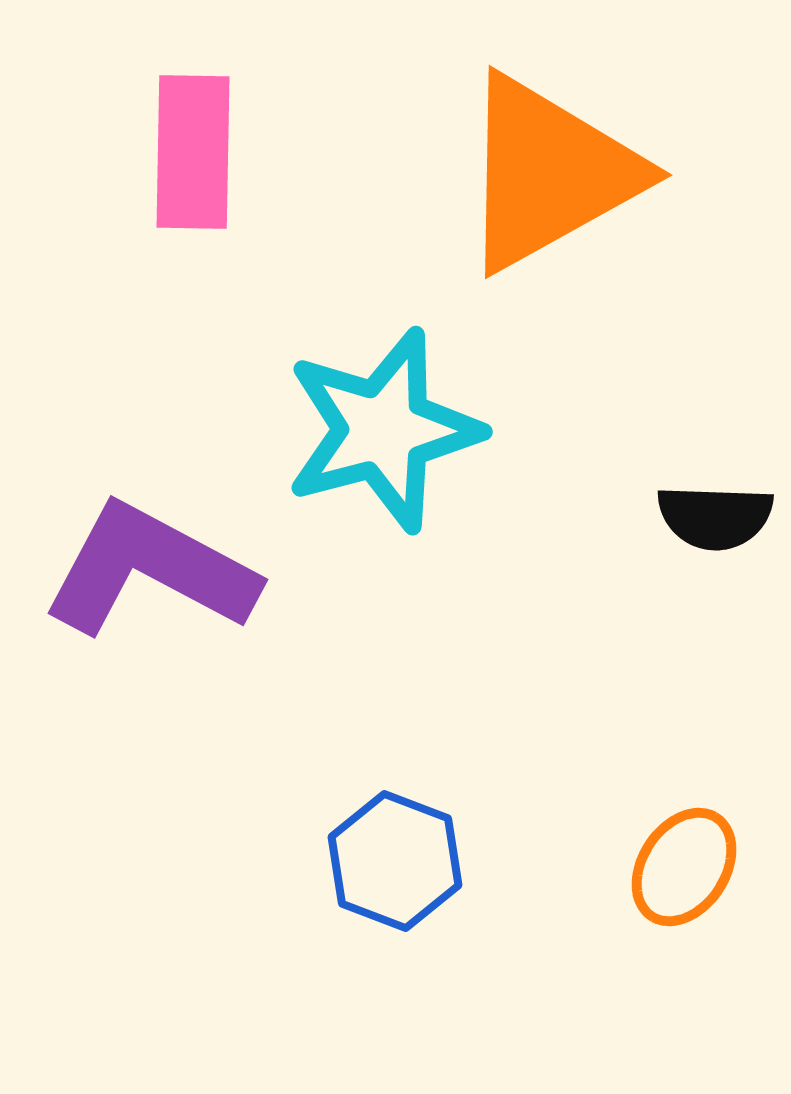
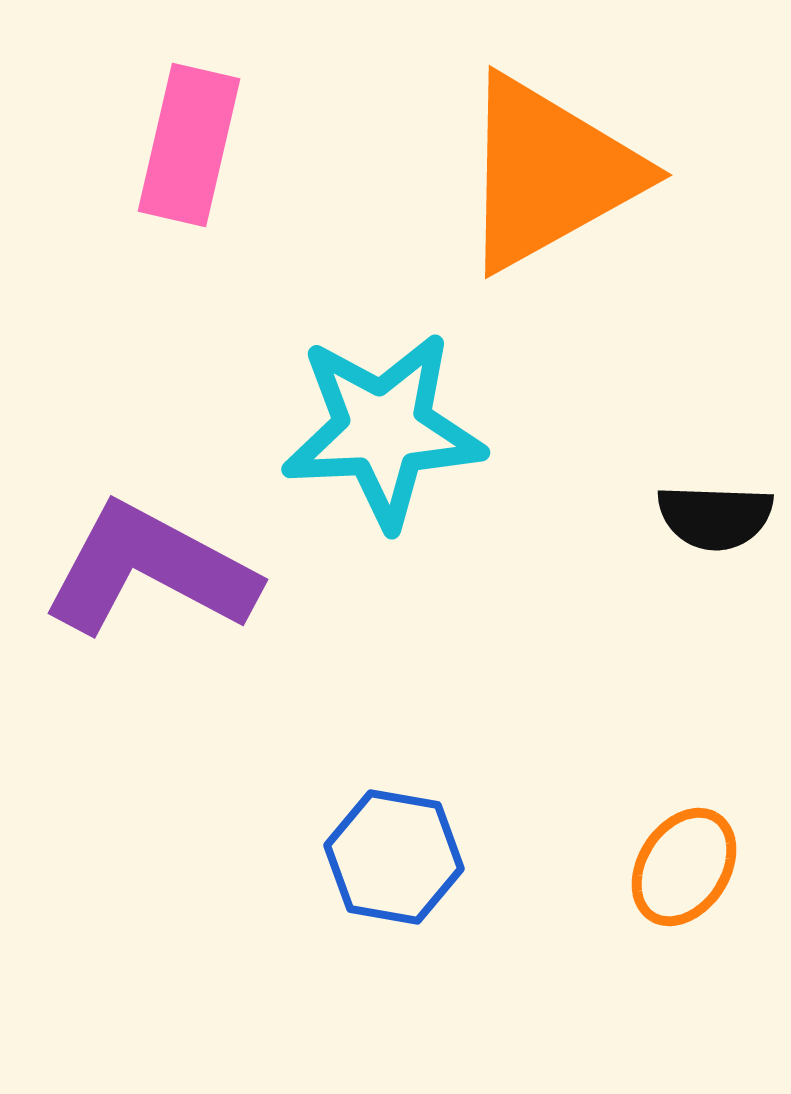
pink rectangle: moved 4 px left, 7 px up; rotated 12 degrees clockwise
cyan star: rotated 12 degrees clockwise
blue hexagon: moved 1 px left, 4 px up; rotated 11 degrees counterclockwise
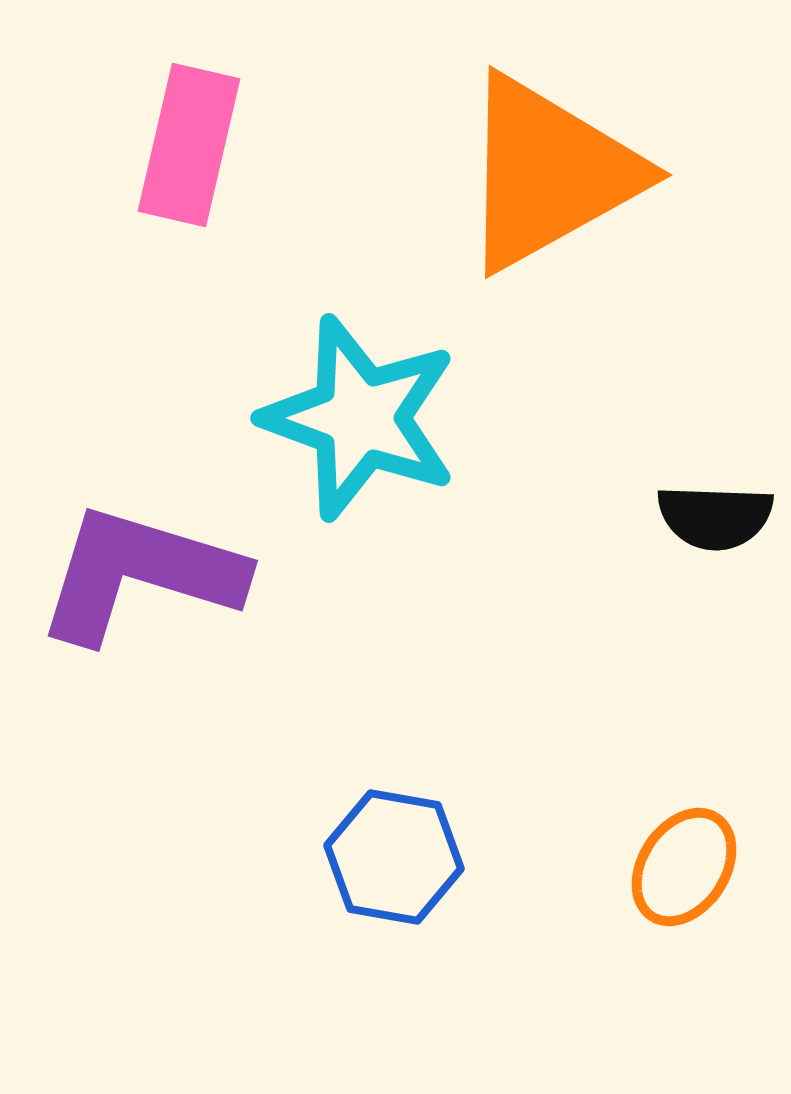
cyan star: moved 23 px left, 12 px up; rotated 23 degrees clockwise
purple L-shape: moved 10 px left, 4 px down; rotated 11 degrees counterclockwise
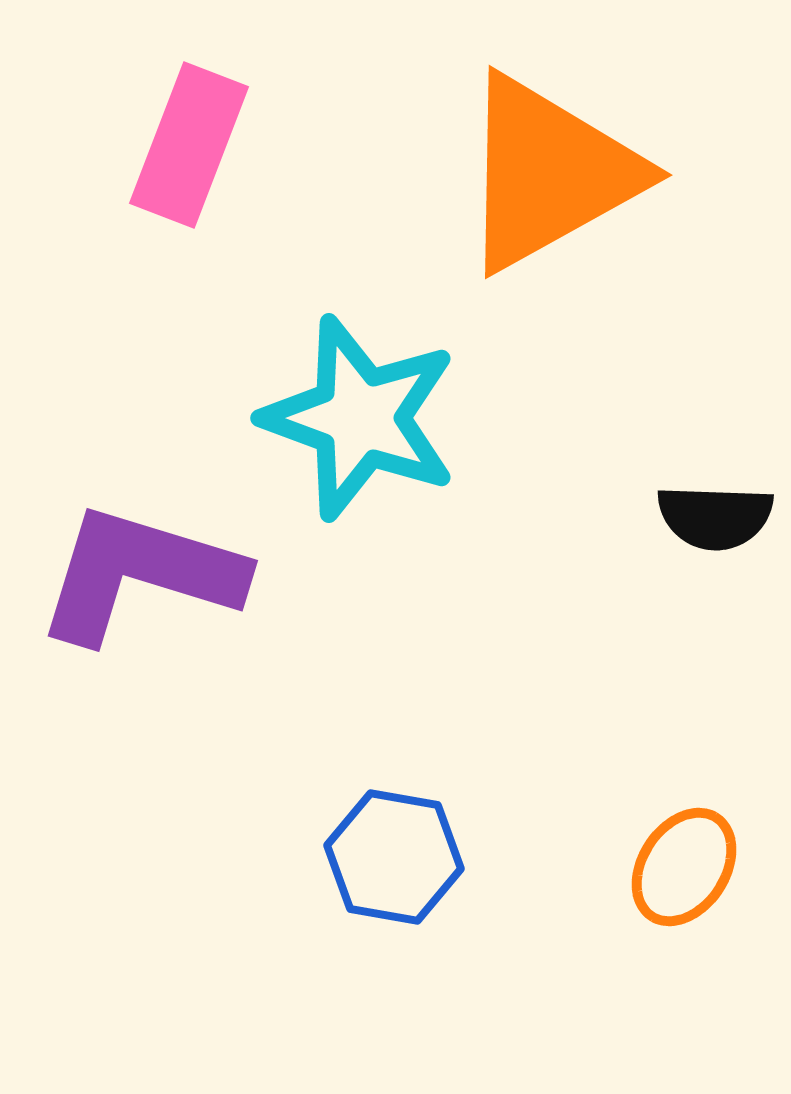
pink rectangle: rotated 8 degrees clockwise
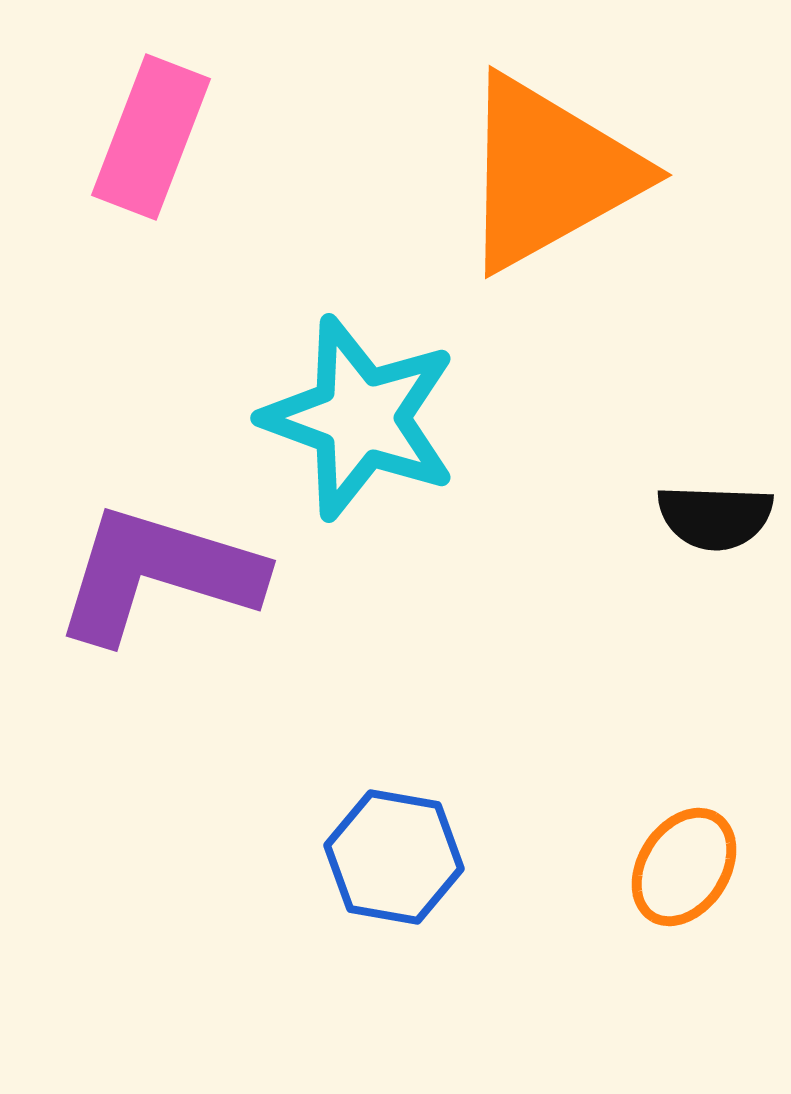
pink rectangle: moved 38 px left, 8 px up
purple L-shape: moved 18 px right
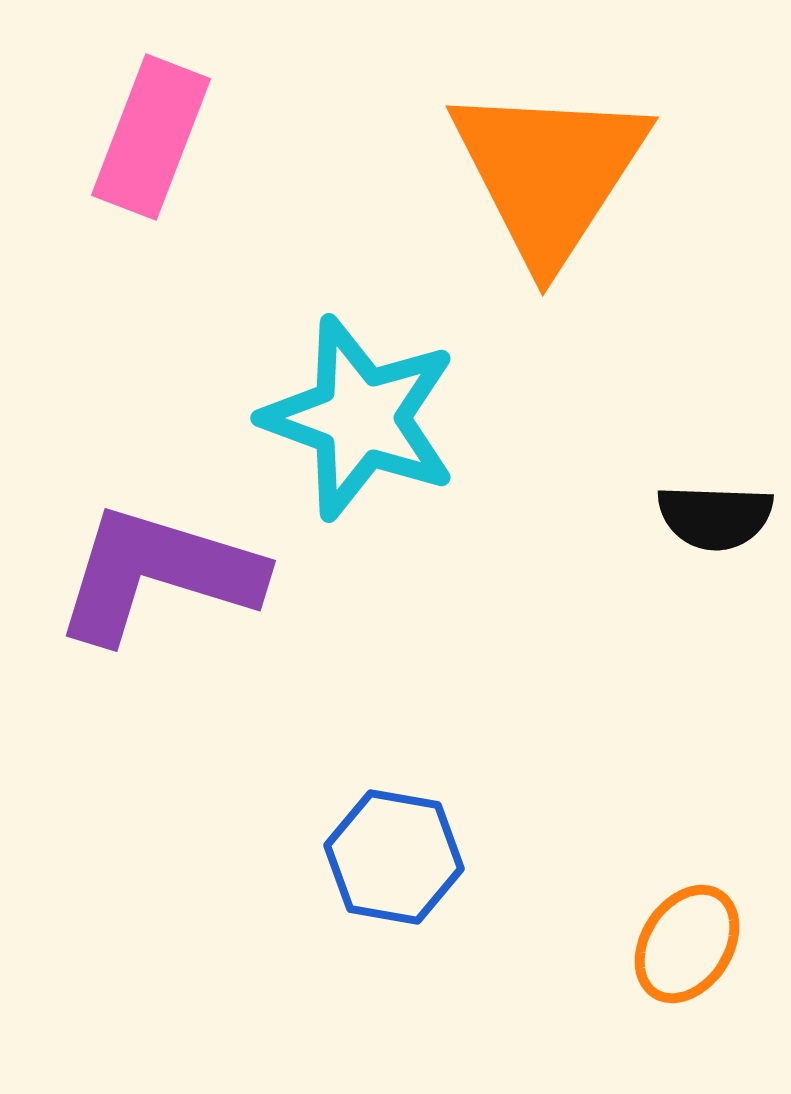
orange triangle: rotated 28 degrees counterclockwise
orange ellipse: moved 3 px right, 77 px down
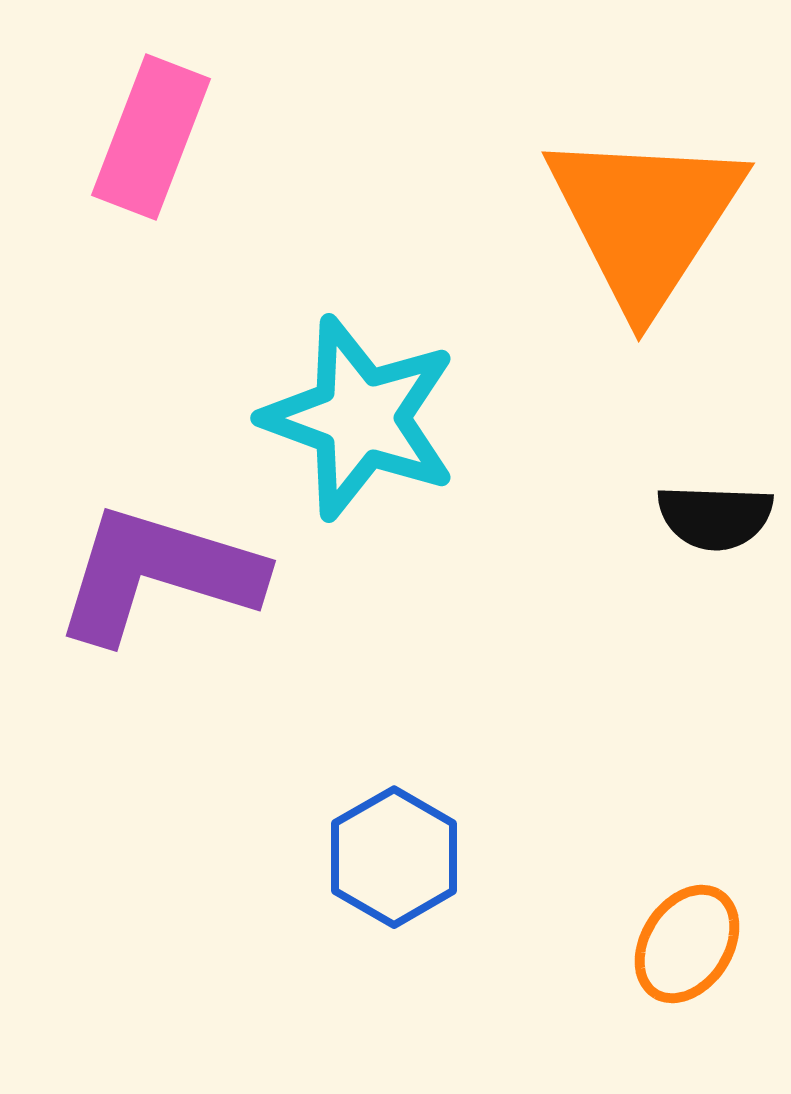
orange triangle: moved 96 px right, 46 px down
blue hexagon: rotated 20 degrees clockwise
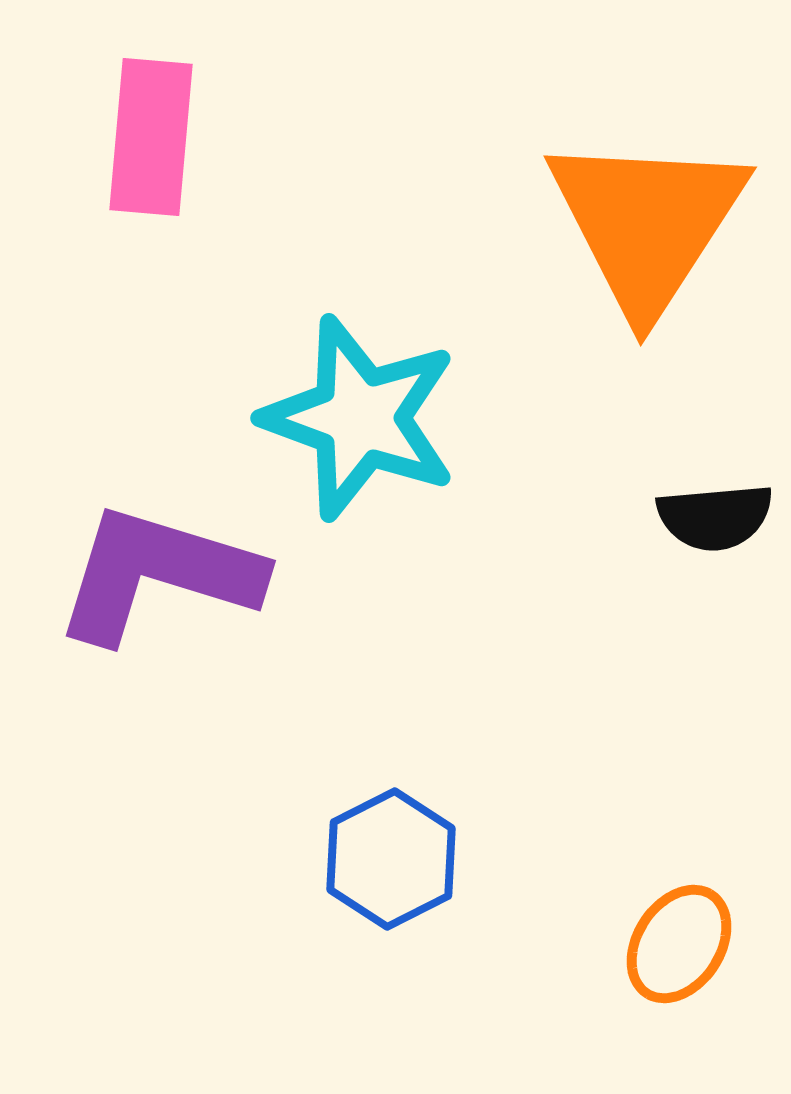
pink rectangle: rotated 16 degrees counterclockwise
orange triangle: moved 2 px right, 4 px down
black semicircle: rotated 7 degrees counterclockwise
blue hexagon: moved 3 px left, 2 px down; rotated 3 degrees clockwise
orange ellipse: moved 8 px left
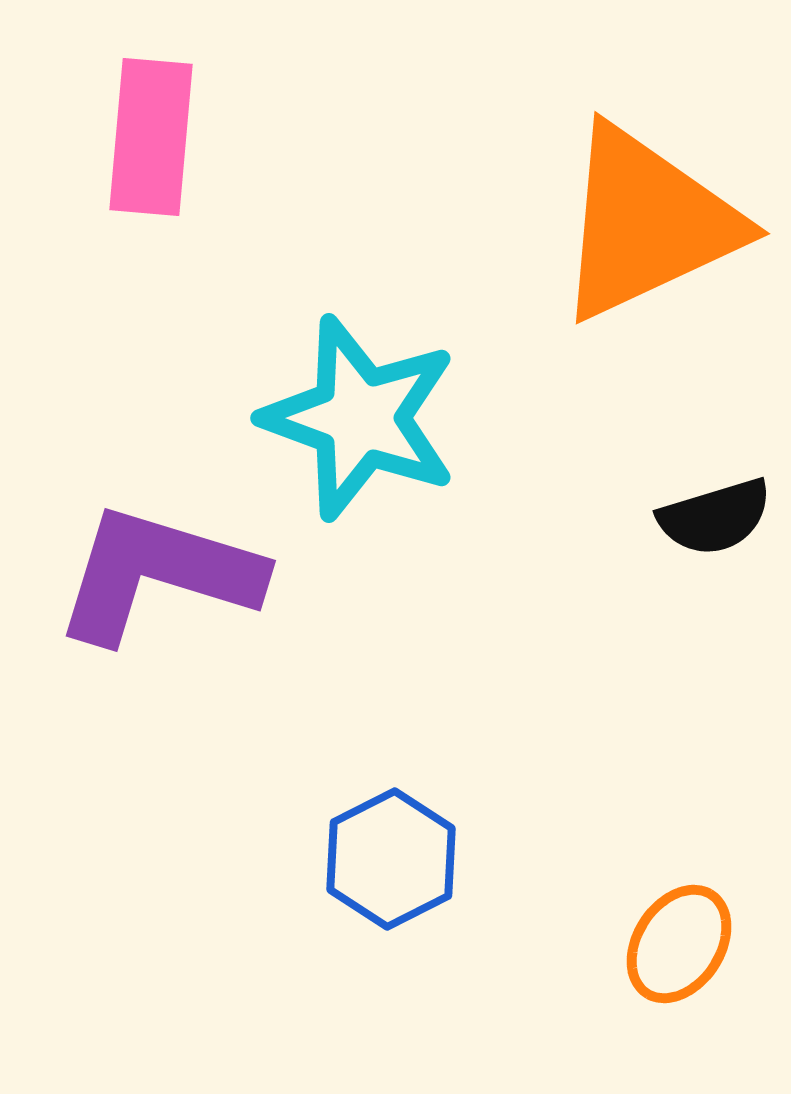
orange triangle: rotated 32 degrees clockwise
black semicircle: rotated 12 degrees counterclockwise
